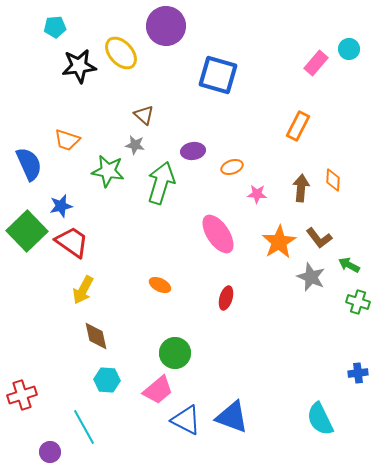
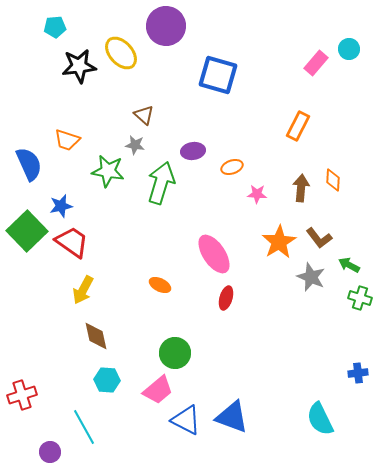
pink ellipse at (218, 234): moved 4 px left, 20 px down
green cross at (358, 302): moved 2 px right, 4 px up
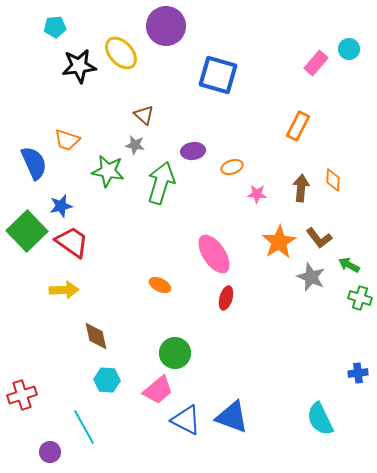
blue semicircle at (29, 164): moved 5 px right, 1 px up
yellow arrow at (83, 290): moved 19 px left; rotated 120 degrees counterclockwise
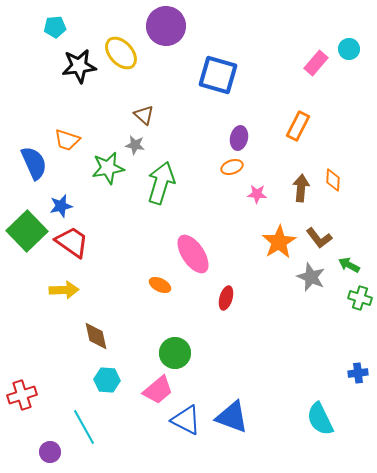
purple ellipse at (193, 151): moved 46 px right, 13 px up; rotated 70 degrees counterclockwise
green star at (108, 171): moved 3 px up; rotated 20 degrees counterclockwise
pink ellipse at (214, 254): moved 21 px left
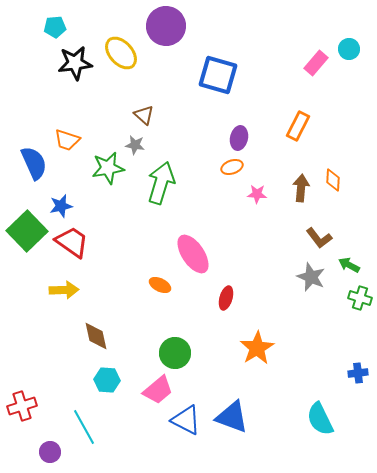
black star at (79, 66): moved 4 px left, 3 px up
orange star at (279, 242): moved 22 px left, 106 px down
red cross at (22, 395): moved 11 px down
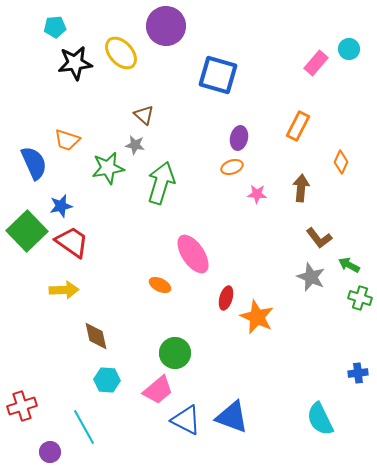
orange diamond at (333, 180): moved 8 px right, 18 px up; rotated 20 degrees clockwise
orange star at (257, 348): moved 31 px up; rotated 16 degrees counterclockwise
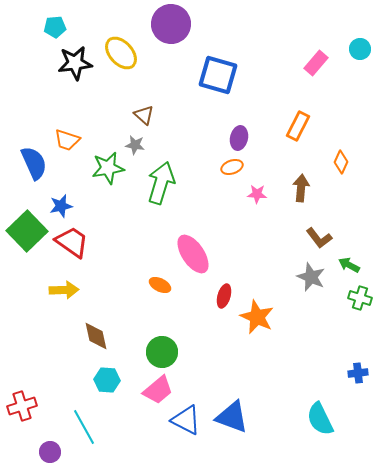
purple circle at (166, 26): moved 5 px right, 2 px up
cyan circle at (349, 49): moved 11 px right
red ellipse at (226, 298): moved 2 px left, 2 px up
green circle at (175, 353): moved 13 px left, 1 px up
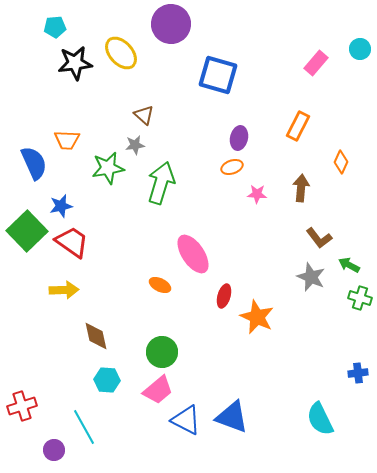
orange trapezoid at (67, 140): rotated 16 degrees counterclockwise
gray star at (135, 145): rotated 18 degrees counterclockwise
purple circle at (50, 452): moved 4 px right, 2 px up
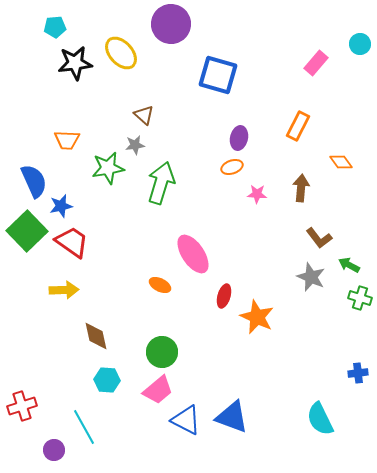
cyan circle at (360, 49): moved 5 px up
orange diamond at (341, 162): rotated 60 degrees counterclockwise
blue semicircle at (34, 163): moved 18 px down
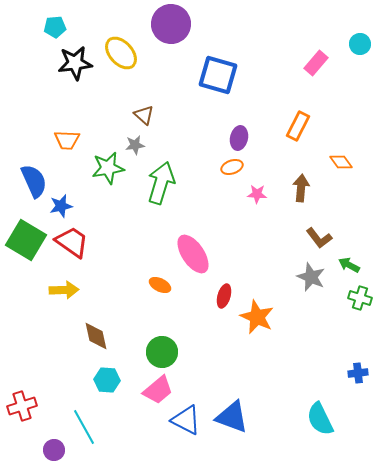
green square at (27, 231): moved 1 px left, 9 px down; rotated 15 degrees counterclockwise
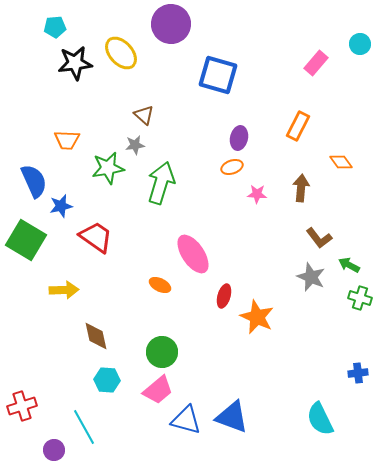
red trapezoid at (72, 242): moved 24 px right, 5 px up
blue triangle at (186, 420): rotated 12 degrees counterclockwise
